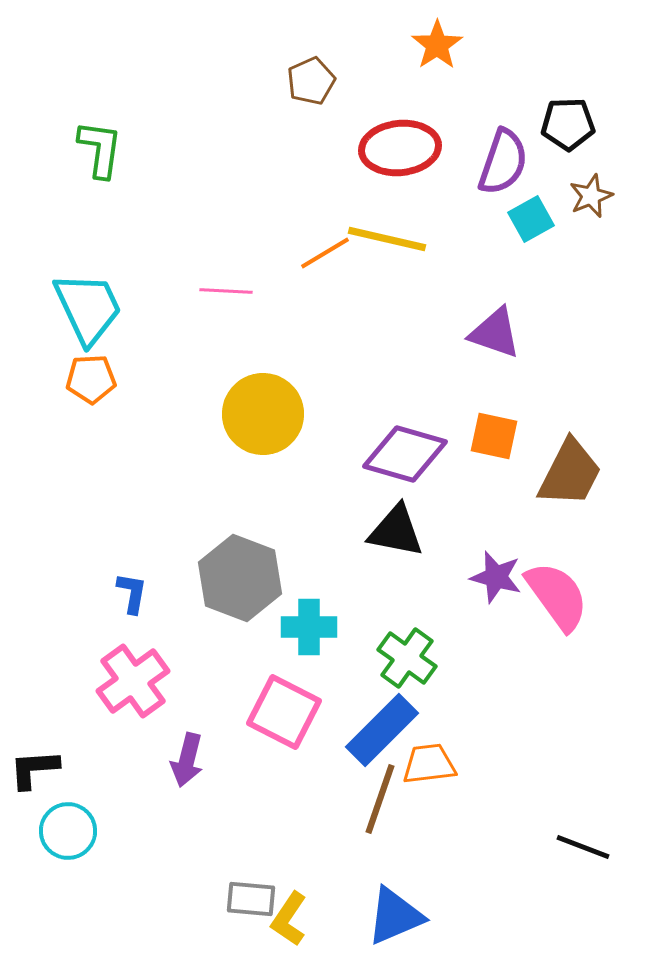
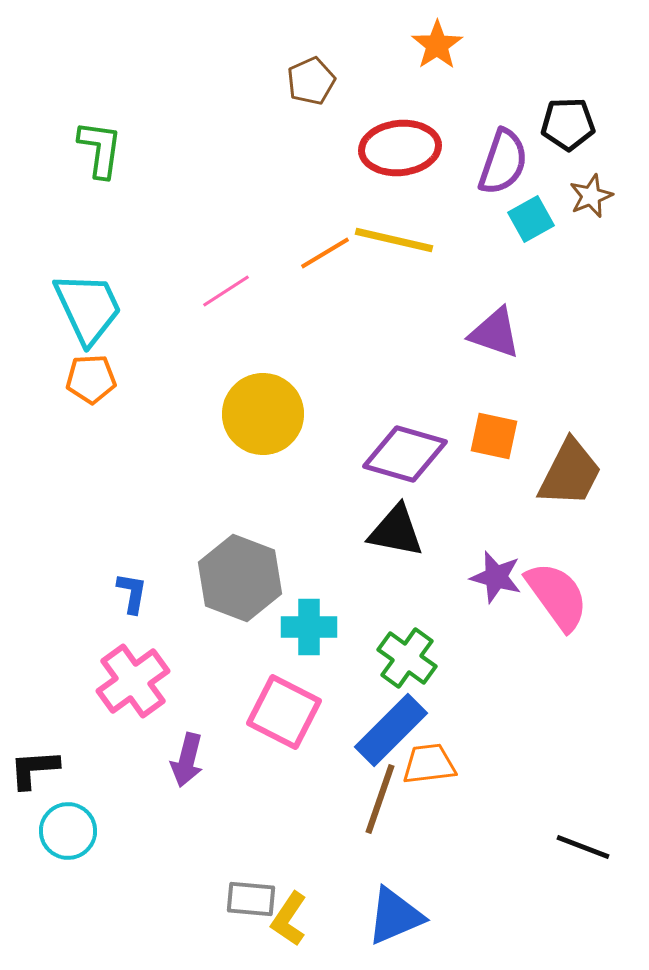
yellow line: moved 7 px right, 1 px down
pink line: rotated 36 degrees counterclockwise
blue rectangle: moved 9 px right
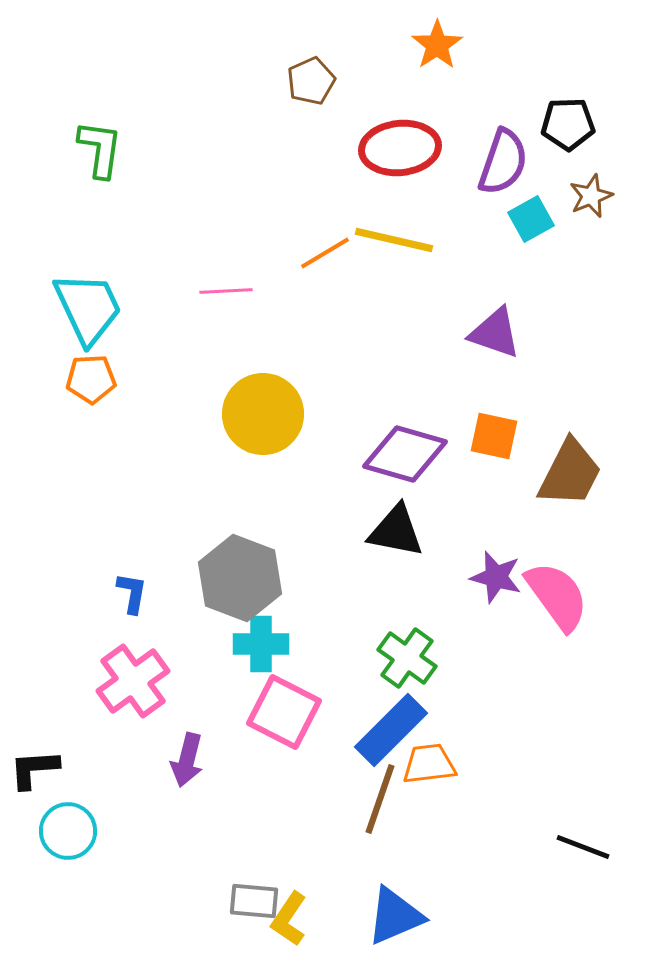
pink line: rotated 30 degrees clockwise
cyan cross: moved 48 px left, 17 px down
gray rectangle: moved 3 px right, 2 px down
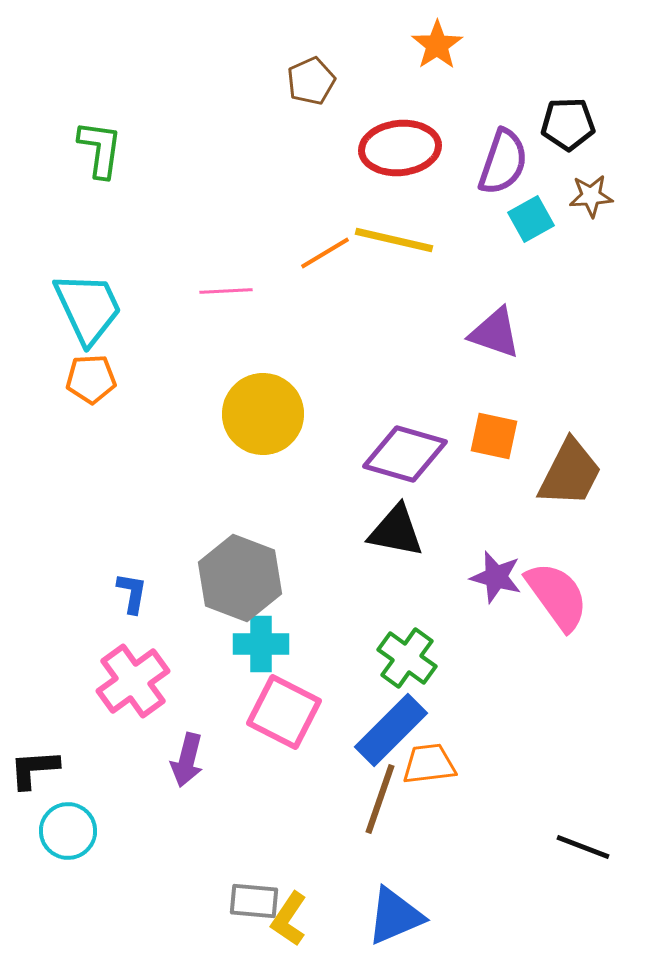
brown star: rotated 18 degrees clockwise
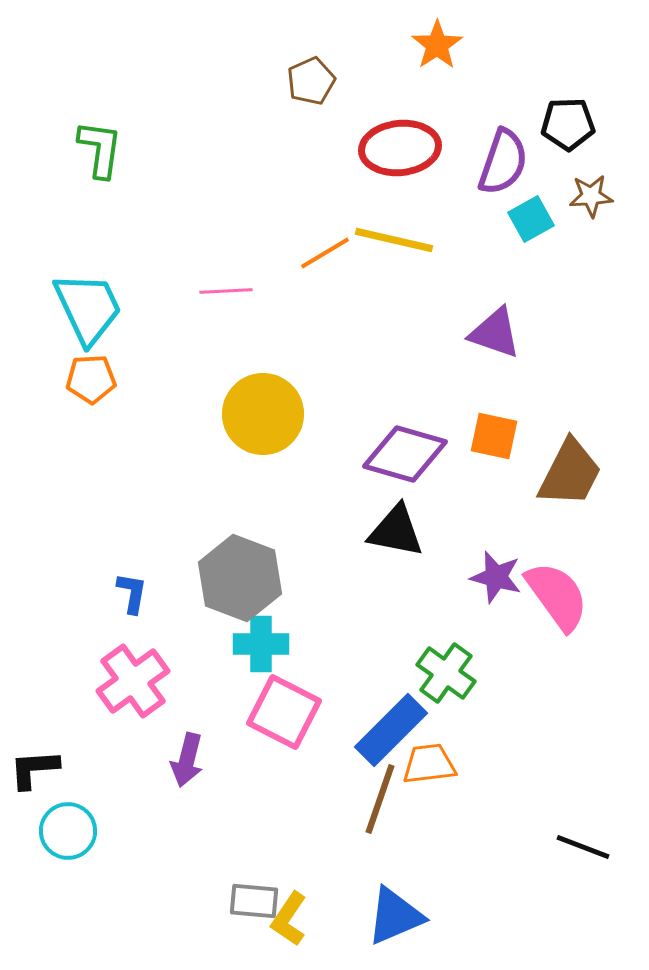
green cross: moved 39 px right, 15 px down
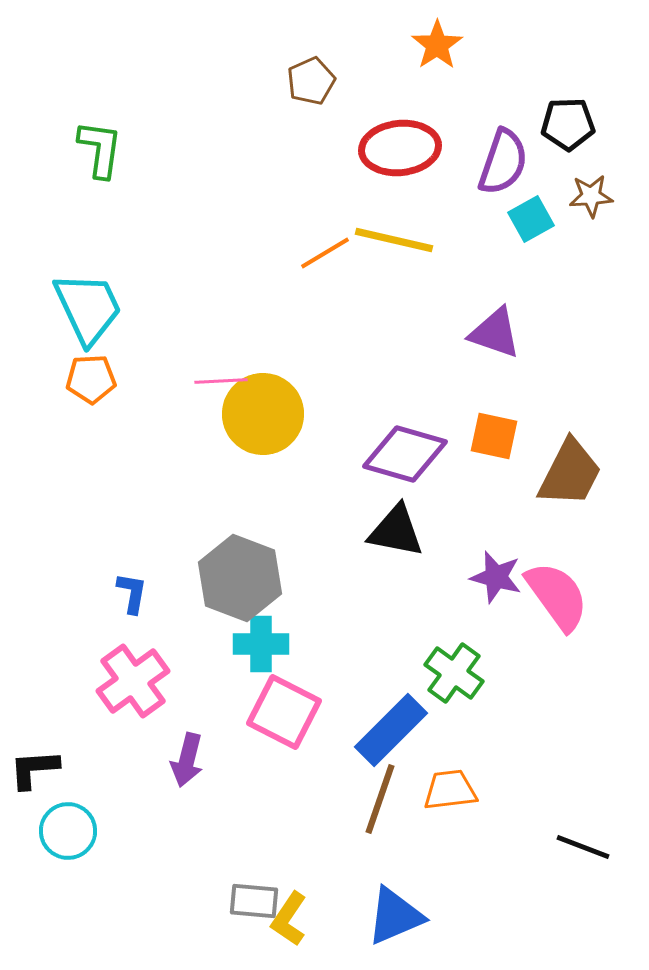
pink line: moved 5 px left, 90 px down
green cross: moved 8 px right
orange trapezoid: moved 21 px right, 26 px down
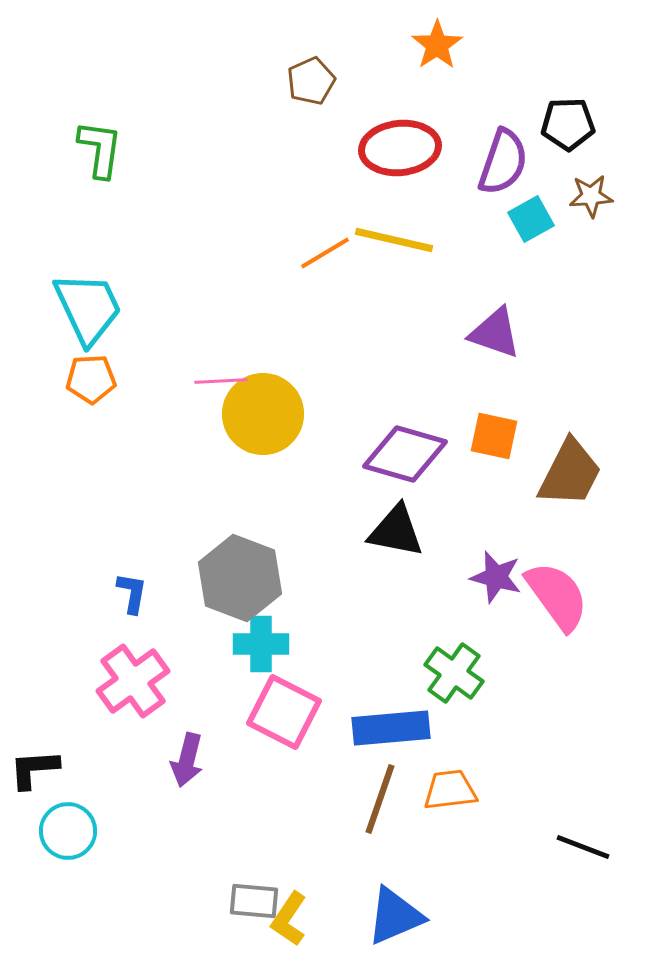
blue rectangle: moved 2 px up; rotated 40 degrees clockwise
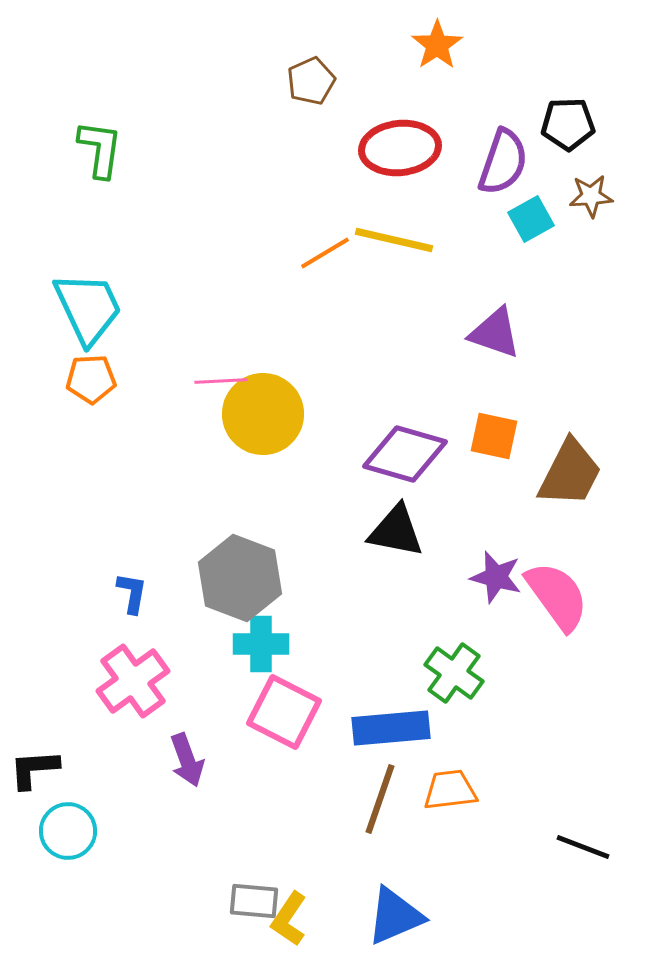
purple arrow: rotated 34 degrees counterclockwise
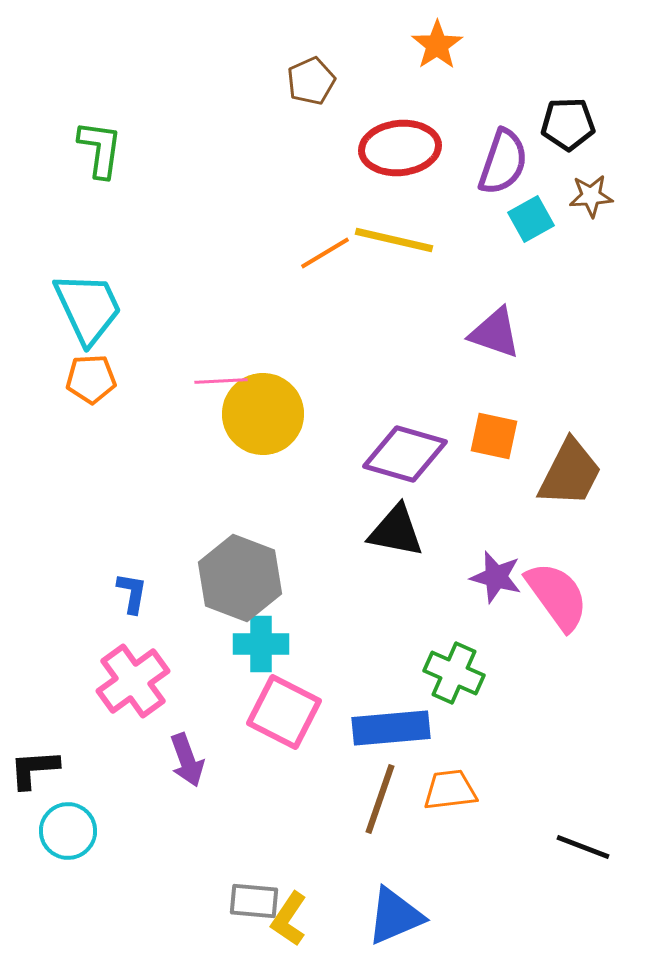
green cross: rotated 12 degrees counterclockwise
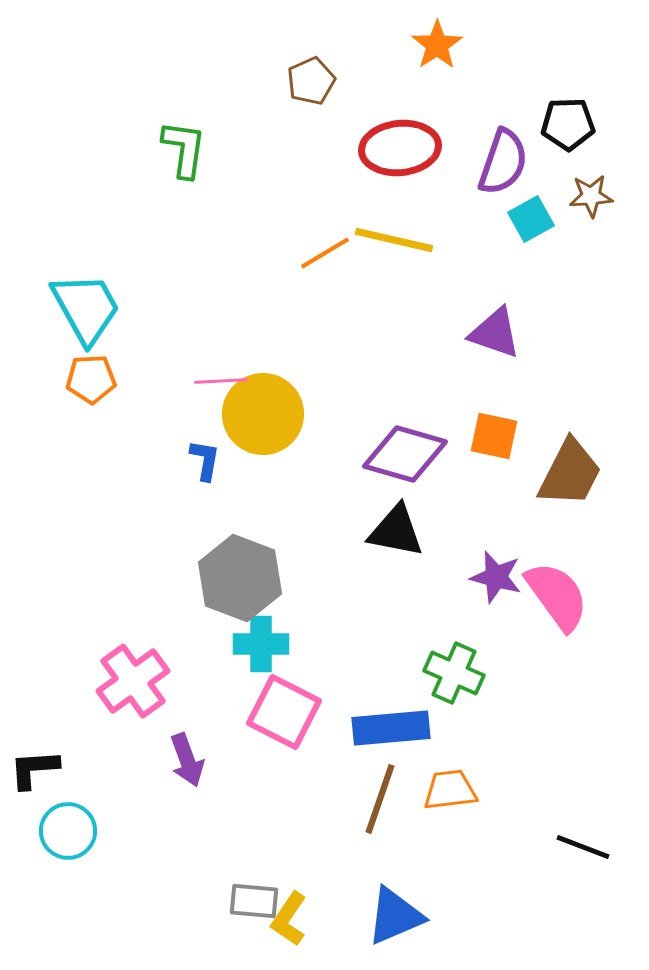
green L-shape: moved 84 px right
cyan trapezoid: moved 2 px left; rotated 4 degrees counterclockwise
blue L-shape: moved 73 px right, 133 px up
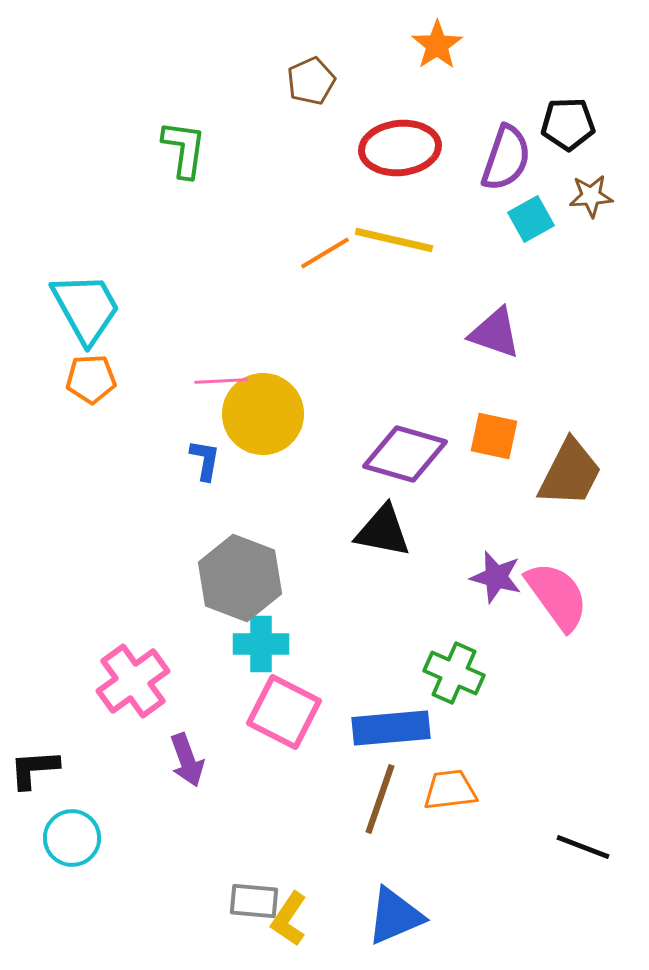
purple semicircle: moved 3 px right, 4 px up
black triangle: moved 13 px left
cyan circle: moved 4 px right, 7 px down
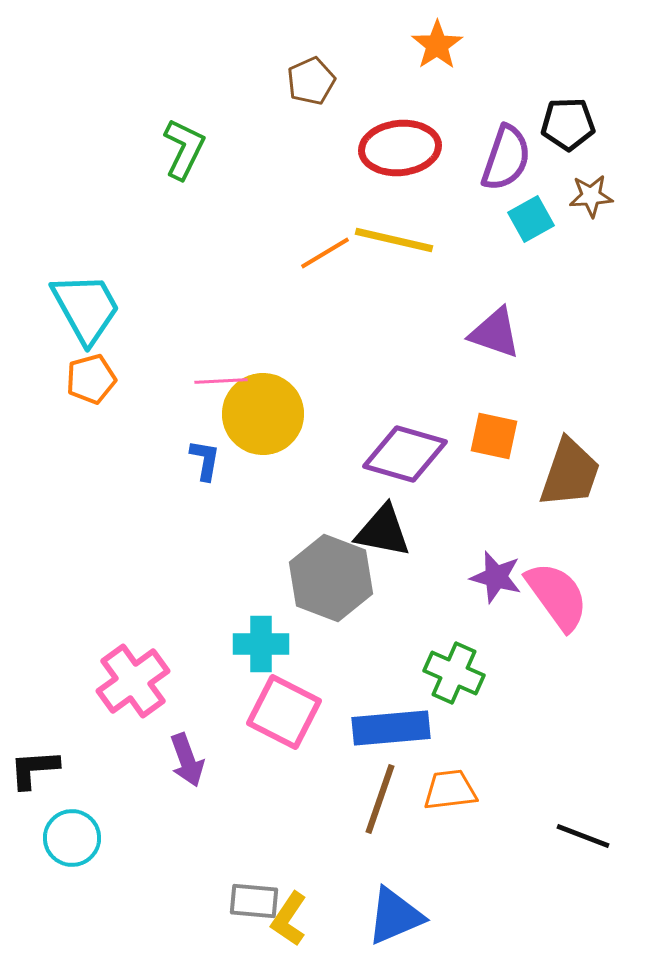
green L-shape: rotated 18 degrees clockwise
orange pentagon: rotated 12 degrees counterclockwise
brown trapezoid: rotated 8 degrees counterclockwise
gray hexagon: moved 91 px right
black line: moved 11 px up
